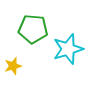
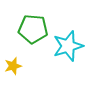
cyan star: moved 3 px up
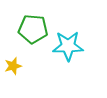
cyan star: rotated 16 degrees clockwise
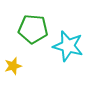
cyan star: rotated 16 degrees clockwise
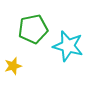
green pentagon: rotated 16 degrees counterclockwise
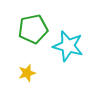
yellow star: moved 14 px right, 7 px down
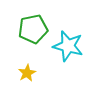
yellow star: rotated 12 degrees counterclockwise
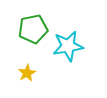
cyan star: rotated 24 degrees counterclockwise
